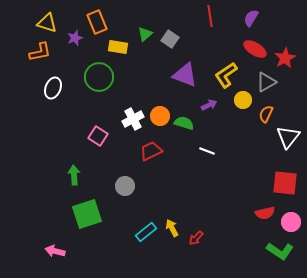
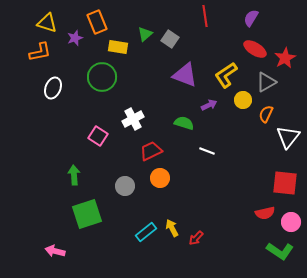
red line: moved 5 px left
green circle: moved 3 px right
orange circle: moved 62 px down
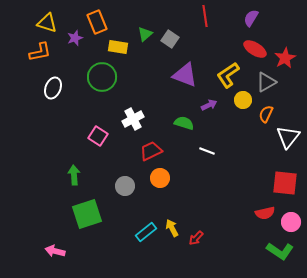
yellow L-shape: moved 2 px right
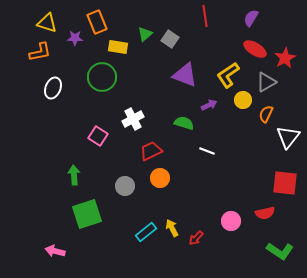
purple star: rotated 21 degrees clockwise
pink circle: moved 60 px left, 1 px up
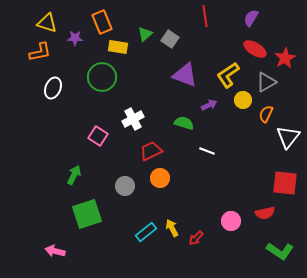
orange rectangle: moved 5 px right
green arrow: rotated 30 degrees clockwise
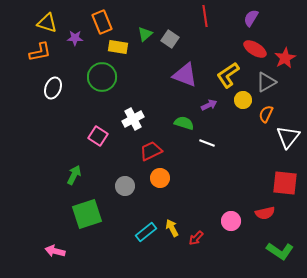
white line: moved 8 px up
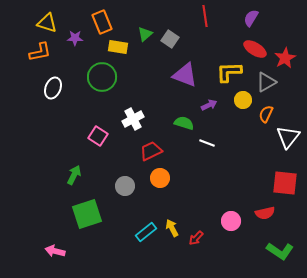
yellow L-shape: moved 1 px right, 3 px up; rotated 32 degrees clockwise
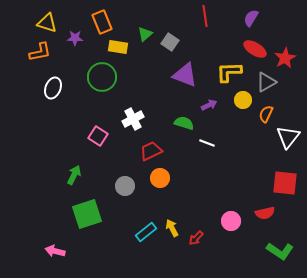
gray square: moved 3 px down
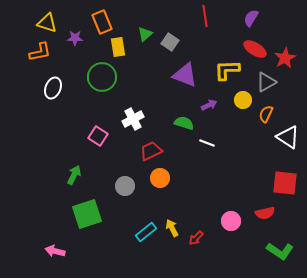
yellow rectangle: rotated 72 degrees clockwise
yellow L-shape: moved 2 px left, 2 px up
white triangle: rotated 35 degrees counterclockwise
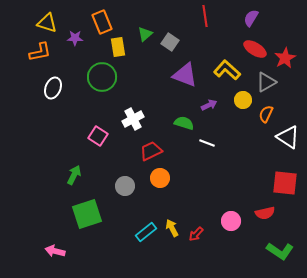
yellow L-shape: rotated 44 degrees clockwise
red arrow: moved 4 px up
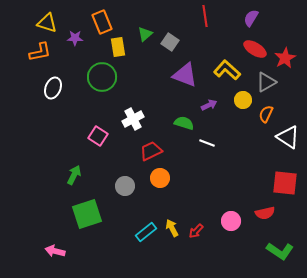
red arrow: moved 3 px up
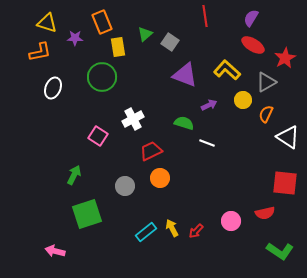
red ellipse: moved 2 px left, 4 px up
